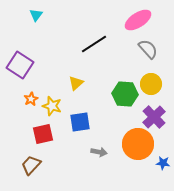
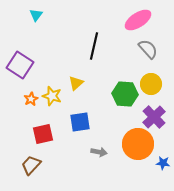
black line: moved 2 px down; rotated 44 degrees counterclockwise
yellow star: moved 10 px up
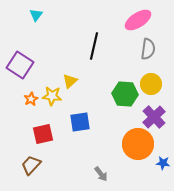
gray semicircle: rotated 50 degrees clockwise
yellow triangle: moved 6 px left, 2 px up
yellow star: rotated 12 degrees counterclockwise
gray arrow: moved 2 px right, 22 px down; rotated 42 degrees clockwise
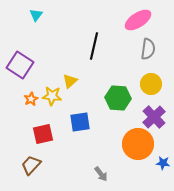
green hexagon: moved 7 px left, 4 px down
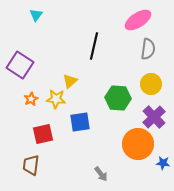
yellow star: moved 4 px right, 3 px down
brown trapezoid: rotated 35 degrees counterclockwise
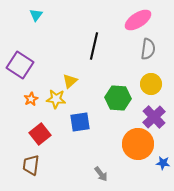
red square: moved 3 px left; rotated 25 degrees counterclockwise
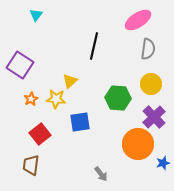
blue star: rotated 24 degrees counterclockwise
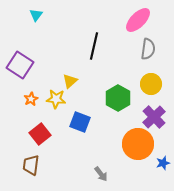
pink ellipse: rotated 12 degrees counterclockwise
green hexagon: rotated 25 degrees clockwise
blue square: rotated 30 degrees clockwise
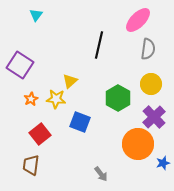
black line: moved 5 px right, 1 px up
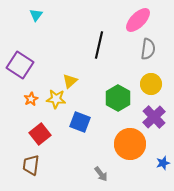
orange circle: moved 8 px left
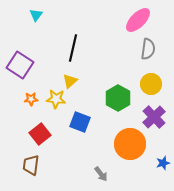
black line: moved 26 px left, 3 px down
orange star: rotated 24 degrees clockwise
